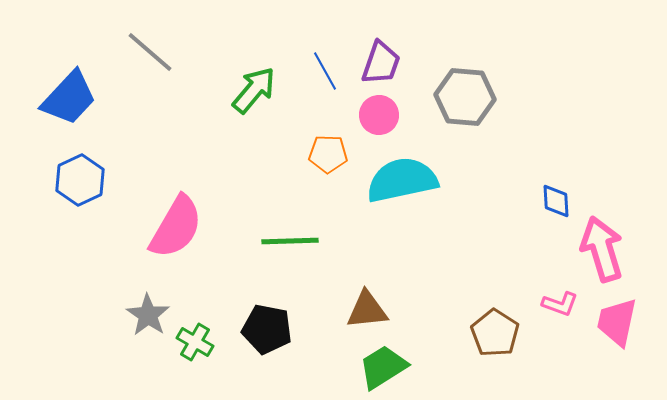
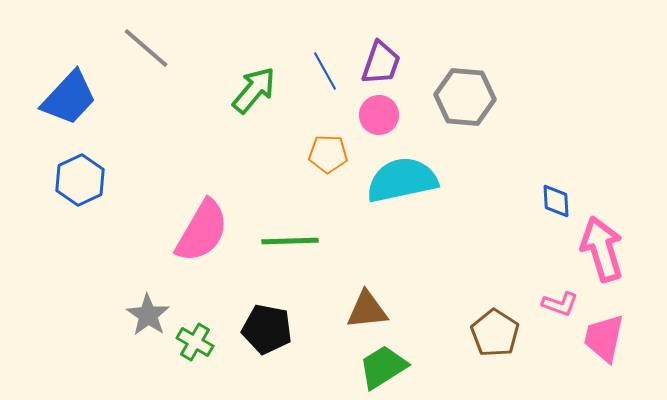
gray line: moved 4 px left, 4 px up
pink semicircle: moved 26 px right, 4 px down
pink trapezoid: moved 13 px left, 16 px down
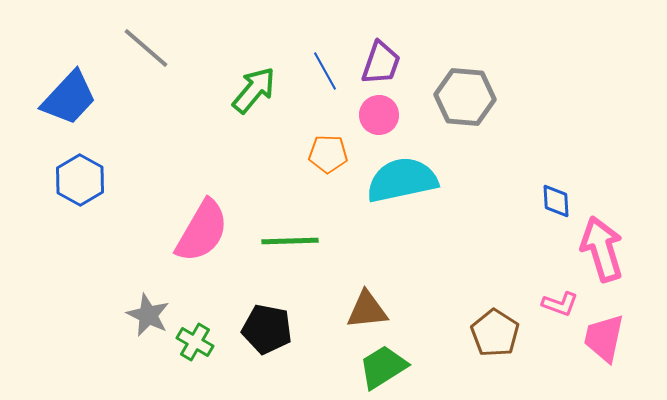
blue hexagon: rotated 6 degrees counterclockwise
gray star: rotated 9 degrees counterclockwise
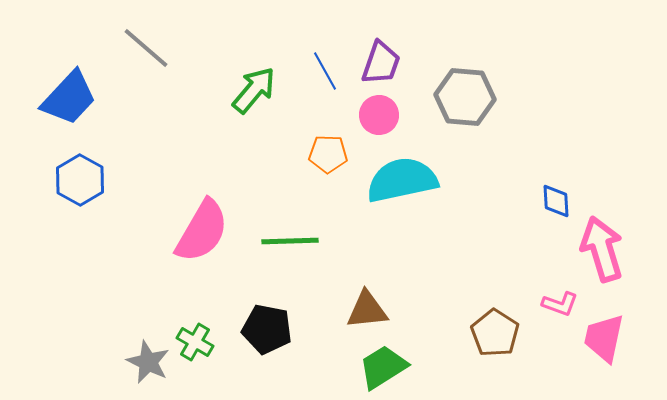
gray star: moved 47 px down
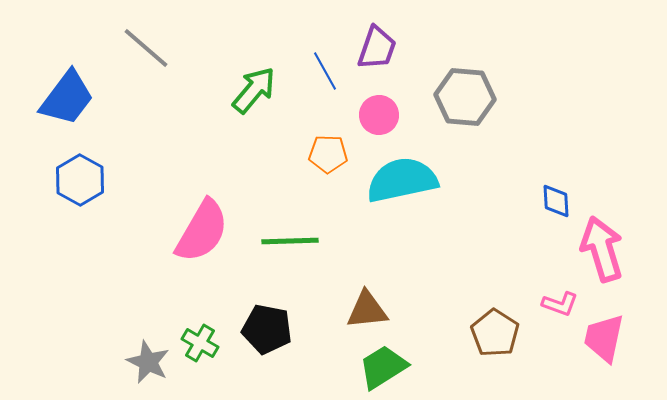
purple trapezoid: moved 4 px left, 15 px up
blue trapezoid: moved 2 px left; rotated 6 degrees counterclockwise
green cross: moved 5 px right, 1 px down
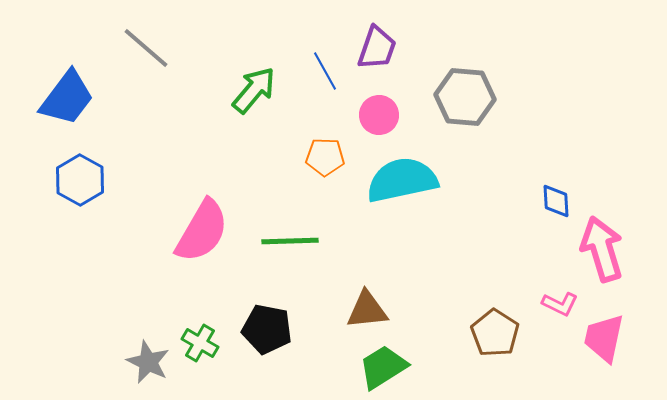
orange pentagon: moved 3 px left, 3 px down
pink L-shape: rotated 6 degrees clockwise
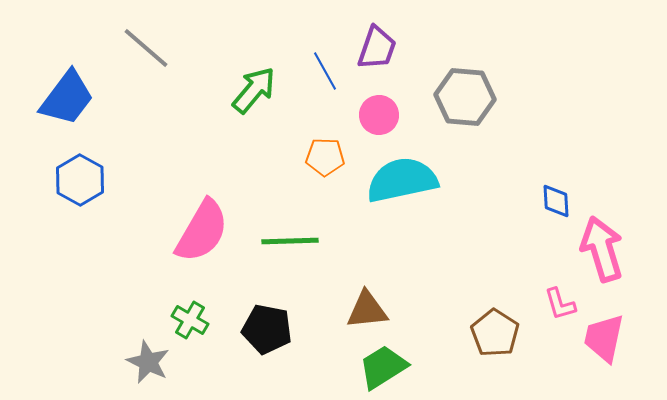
pink L-shape: rotated 48 degrees clockwise
green cross: moved 10 px left, 23 px up
